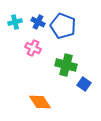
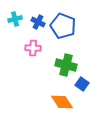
cyan cross: moved 3 px up
pink cross: rotated 21 degrees counterclockwise
blue square: moved 2 px left
orange diamond: moved 22 px right
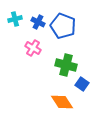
pink cross: rotated 28 degrees clockwise
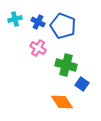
pink cross: moved 5 px right
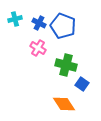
blue cross: moved 1 px right, 1 px down
orange diamond: moved 2 px right, 2 px down
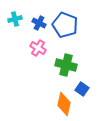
blue pentagon: moved 2 px right, 1 px up
blue square: moved 5 px down
orange diamond: rotated 45 degrees clockwise
